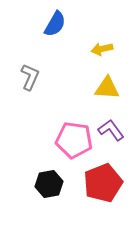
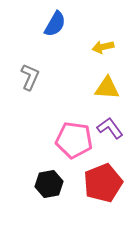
yellow arrow: moved 1 px right, 2 px up
purple L-shape: moved 1 px left, 2 px up
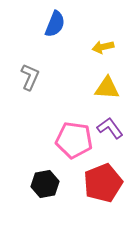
blue semicircle: rotated 8 degrees counterclockwise
black hexagon: moved 4 px left
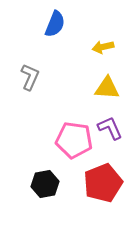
purple L-shape: rotated 12 degrees clockwise
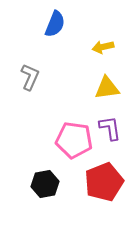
yellow triangle: rotated 12 degrees counterclockwise
purple L-shape: rotated 16 degrees clockwise
red pentagon: moved 1 px right, 1 px up
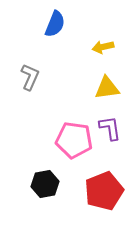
red pentagon: moved 9 px down
